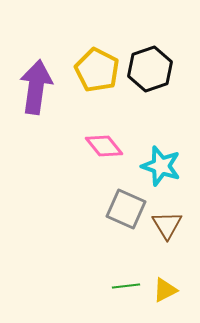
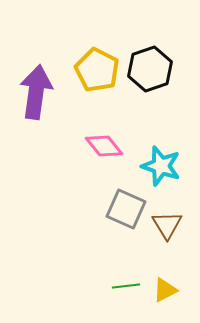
purple arrow: moved 5 px down
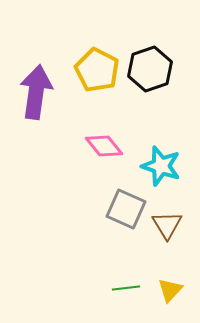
green line: moved 2 px down
yellow triangle: moved 5 px right; rotated 20 degrees counterclockwise
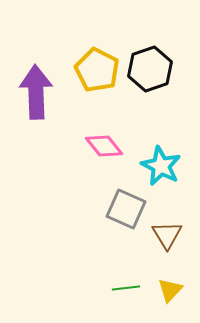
purple arrow: rotated 10 degrees counterclockwise
cyan star: rotated 9 degrees clockwise
brown triangle: moved 10 px down
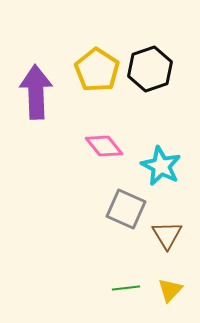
yellow pentagon: rotated 6 degrees clockwise
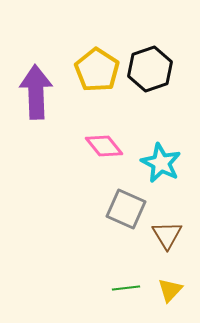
cyan star: moved 3 px up
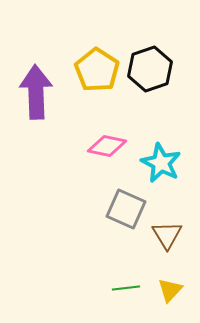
pink diamond: moved 3 px right; rotated 39 degrees counterclockwise
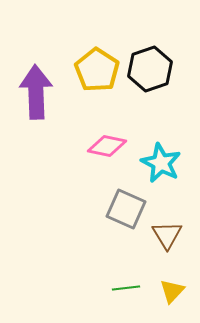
yellow triangle: moved 2 px right, 1 px down
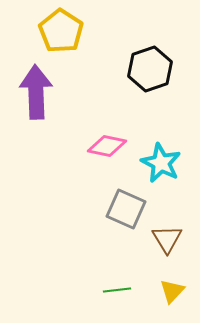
yellow pentagon: moved 36 px left, 39 px up
brown triangle: moved 4 px down
green line: moved 9 px left, 2 px down
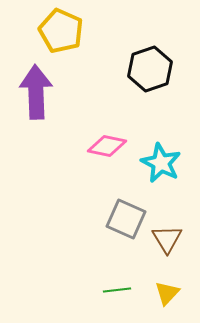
yellow pentagon: rotated 9 degrees counterclockwise
gray square: moved 10 px down
yellow triangle: moved 5 px left, 2 px down
